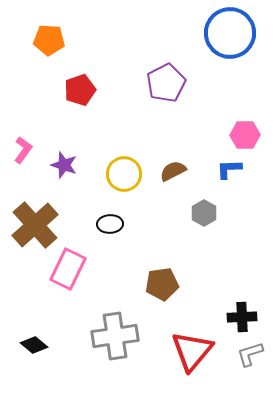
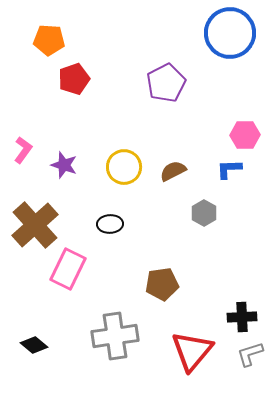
red pentagon: moved 6 px left, 11 px up
yellow circle: moved 7 px up
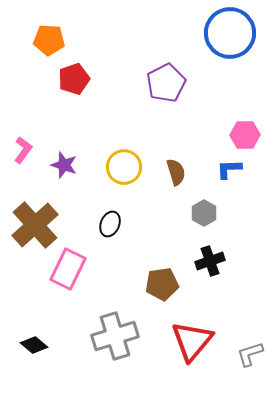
brown semicircle: moved 3 px right, 1 px down; rotated 100 degrees clockwise
black ellipse: rotated 65 degrees counterclockwise
black cross: moved 32 px left, 56 px up; rotated 16 degrees counterclockwise
gray cross: rotated 9 degrees counterclockwise
red triangle: moved 10 px up
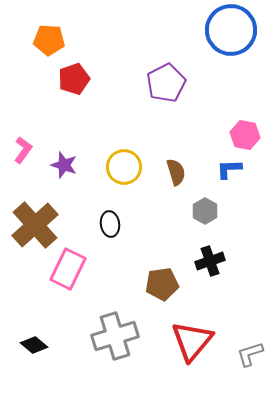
blue circle: moved 1 px right, 3 px up
pink hexagon: rotated 12 degrees clockwise
gray hexagon: moved 1 px right, 2 px up
black ellipse: rotated 30 degrees counterclockwise
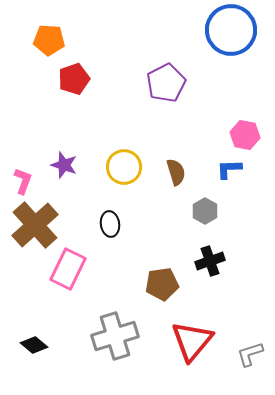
pink L-shape: moved 31 px down; rotated 16 degrees counterclockwise
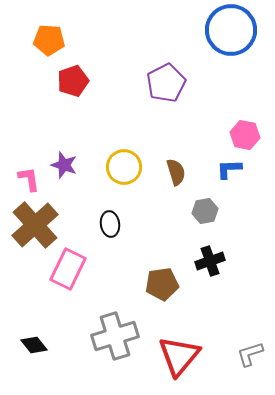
red pentagon: moved 1 px left, 2 px down
pink L-shape: moved 6 px right, 2 px up; rotated 28 degrees counterclockwise
gray hexagon: rotated 20 degrees clockwise
red triangle: moved 13 px left, 15 px down
black diamond: rotated 12 degrees clockwise
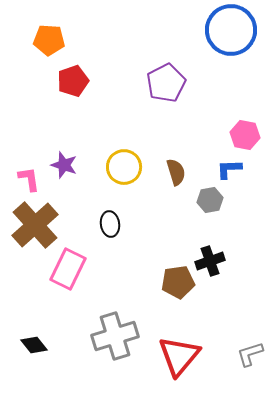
gray hexagon: moved 5 px right, 11 px up
brown pentagon: moved 16 px right, 2 px up
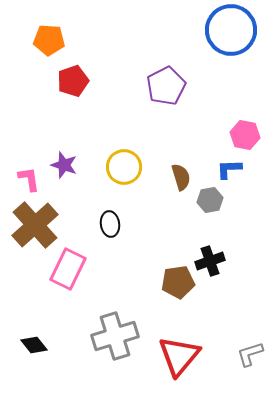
purple pentagon: moved 3 px down
brown semicircle: moved 5 px right, 5 px down
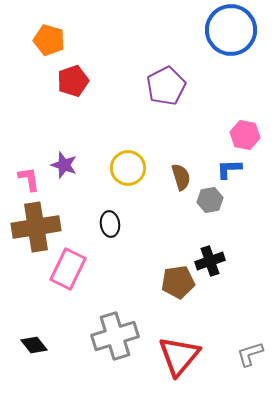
orange pentagon: rotated 12 degrees clockwise
yellow circle: moved 4 px right, 1 px down
brown cross: moved 1 px right, 2 px down; rotated 33 degrees clockwise
